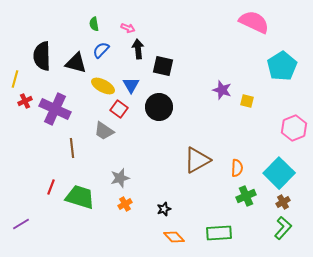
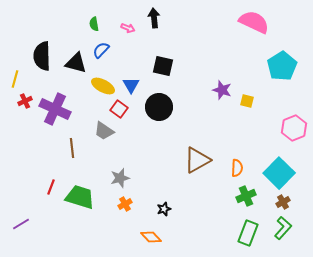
black arrow: moved 16 px right, 31 px up
green rectangle: moved 29 px right; rotated 65 degrees counterclockwise
orange diamond: moved 23 px left
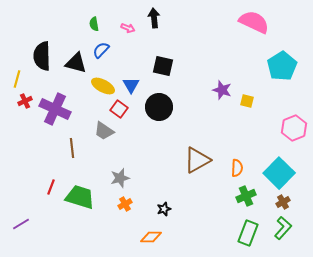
yellow line: moved 2 px right
orange diamond: rotated 45 degrees counterclockwise
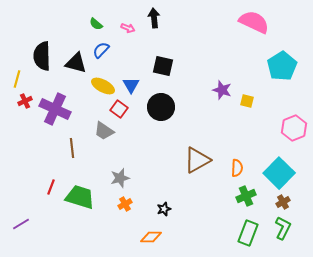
green semicircle: moved 2 px right; rotated 40 degrees counterclockwise
black circle: moved 2 px right
green L-shape: rotated 15 degrees counterclockwise
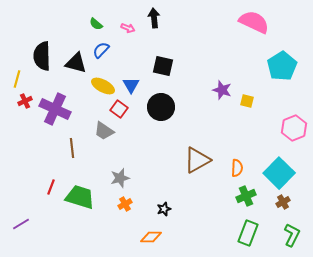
green L-shape: moved 9 px right, 7 px down
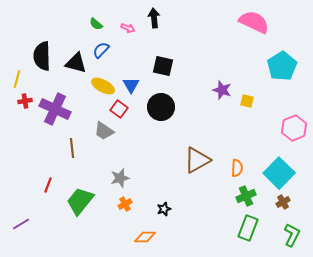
red cross: rotated 16 degrees clockwise
red line: moved 3 px left, 2 px up
green trapezoid: moved 4 px down; rotated 68 degrees counterclockwise
green rectangle: moved 5 px up
orange diamond: moved 6 px left
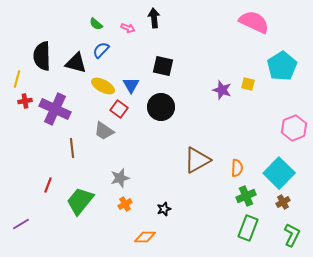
yellow square: moved 1 px right, 17 px up
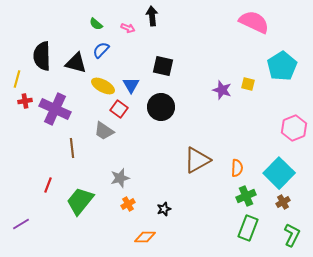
black arrow: moved 2 px left, 2 px up
orange cross: moved 3 px right
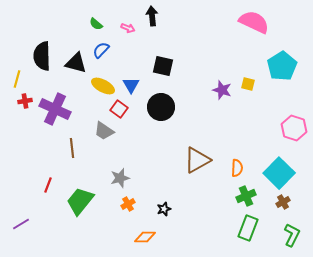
pink hexagon: rotated 20 degrees counterclockwise
